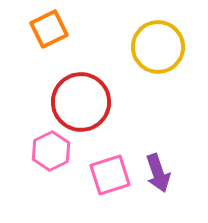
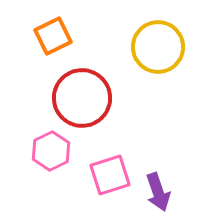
orange square: moved 4 px right, 7 px down
red circle: moved 1 px right, 4 px up
purple arrow: moved 19 px down
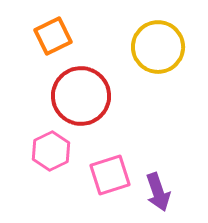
red circle: moved 1 px left, 2 px up
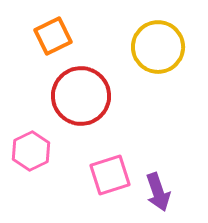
pink hexagon: moved 20 px left
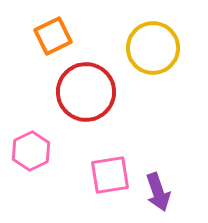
yellow circle: moved 5 px left, 1 px down
red circle: moved 5 px right, 4 px up
pink square: rotated 9 degrees clockwise
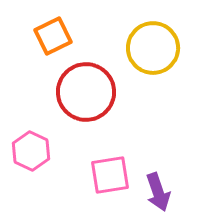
pink hexagon: rotated 9 degrees counterclockwise
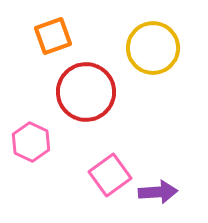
orange square: rotated 6 degrees clockwise
pink hexagon: moved 9 px up
pink square: rotated 27 degrees counterclockwise
purple arrow: rotated 75 degrees counterclockwise
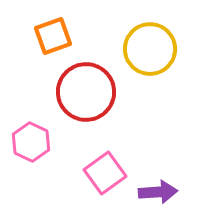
yellow circle: moved 3 px left, 1 px down
pink square: moved 5 px left, 2 px up
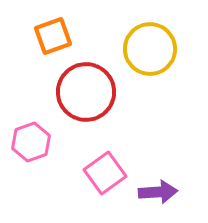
pink hexagon: rotated 15 degrees clockwise
